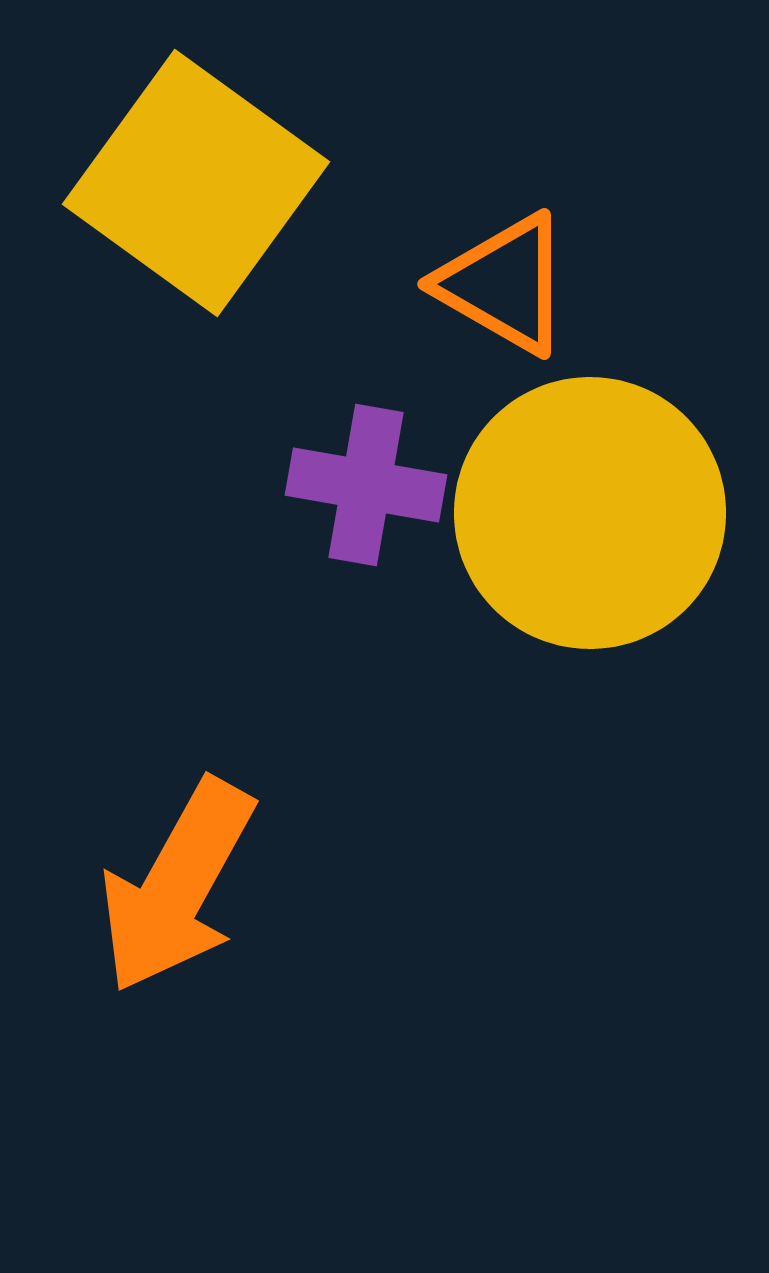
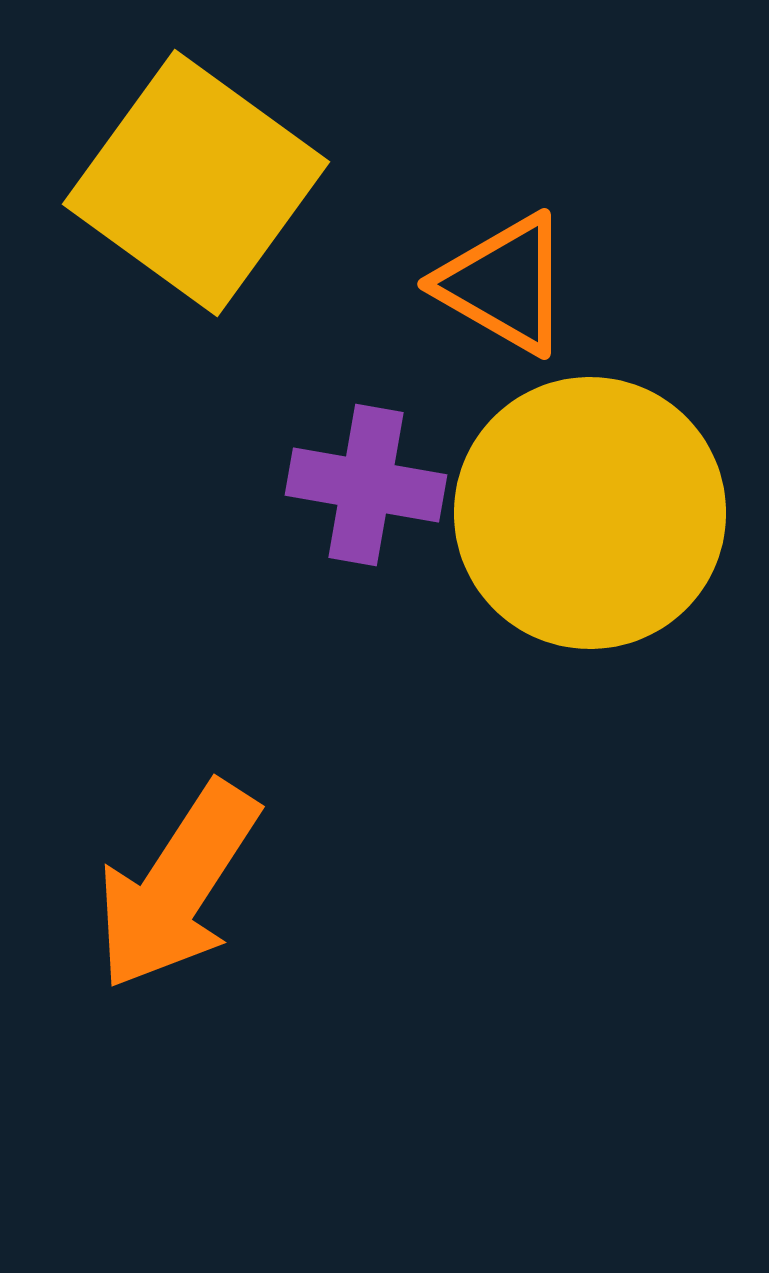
orange arrow: rotated 4 degrees clockwise
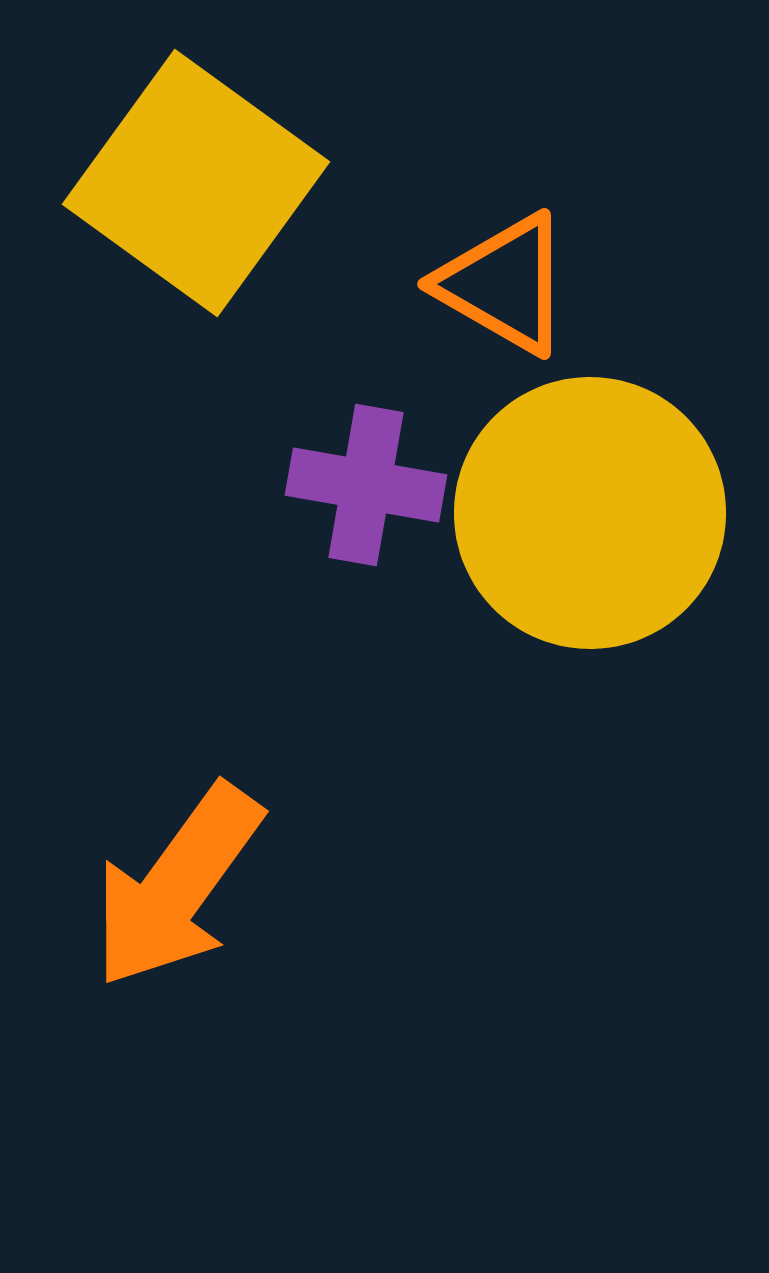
orange arrow: rotated 3 degrees clockwise
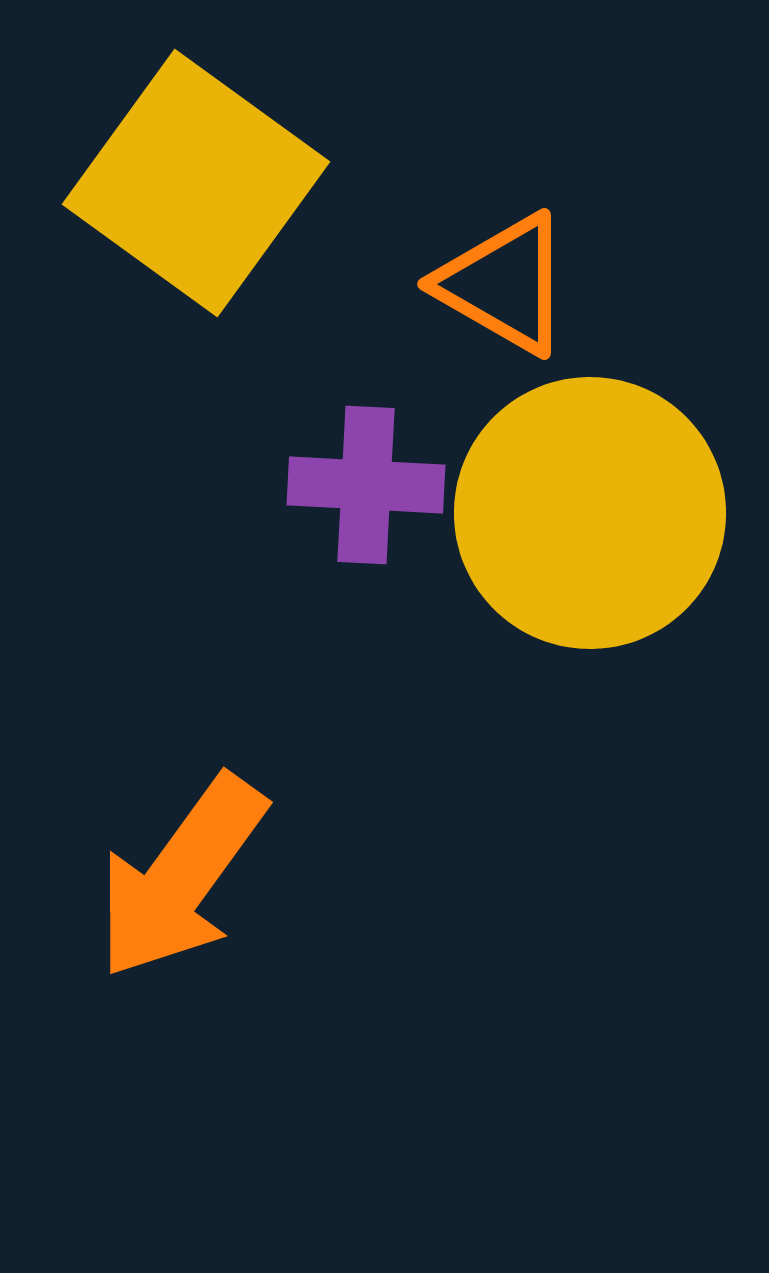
purple cross: rotated 7 degrees counterclockwise
orange arrow: moved 4 px right, 9 px up
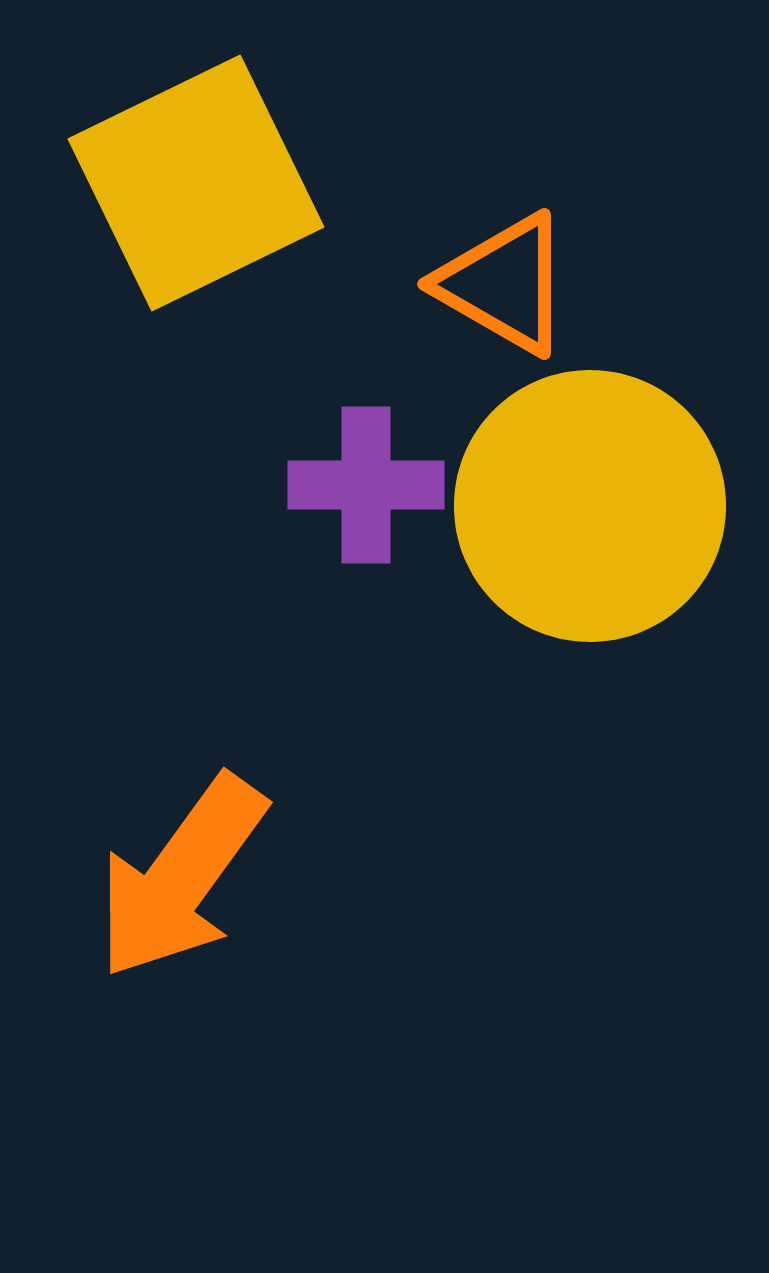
yellow square: rotated 28 degrees clockwise
purple cross: rotated 3 degrees counterclockwise
yellow circle: moved 7 px up
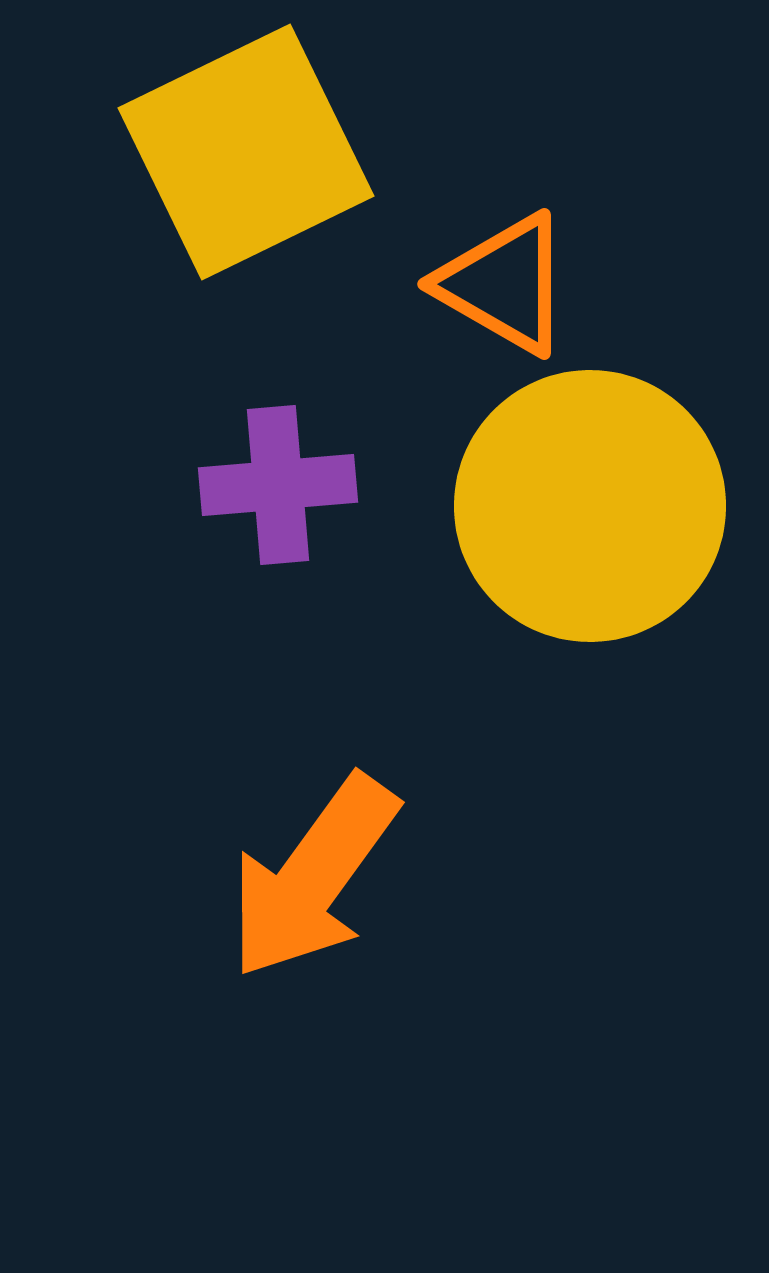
yellow square: moved 50 px right, 31 px up
purple cross: moved 88 px left; rotated 5 degrees counterclockwise
orange arrow: moved 132 px right
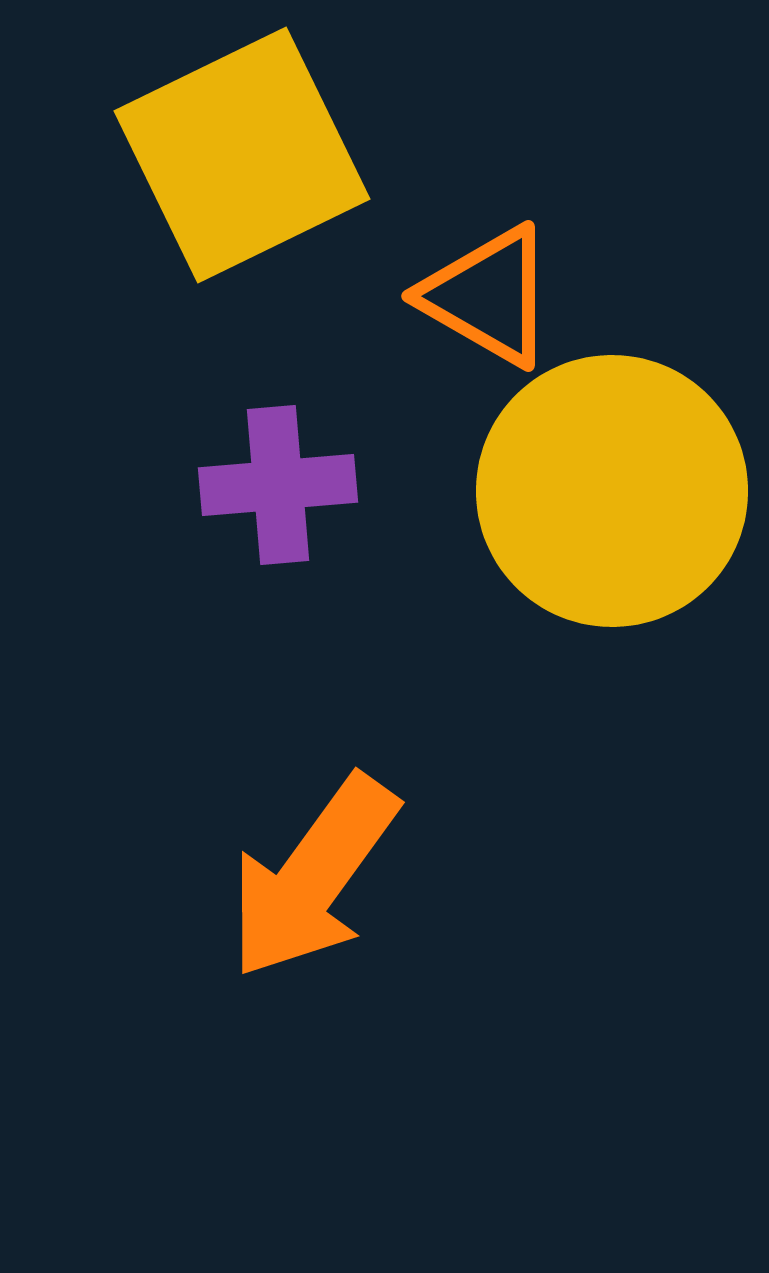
yellow square: moved 4 px left, 3 px down
orange triangle: moved 16 px left, 12 px down
yellow circle: moved 22 px right, 15 px up
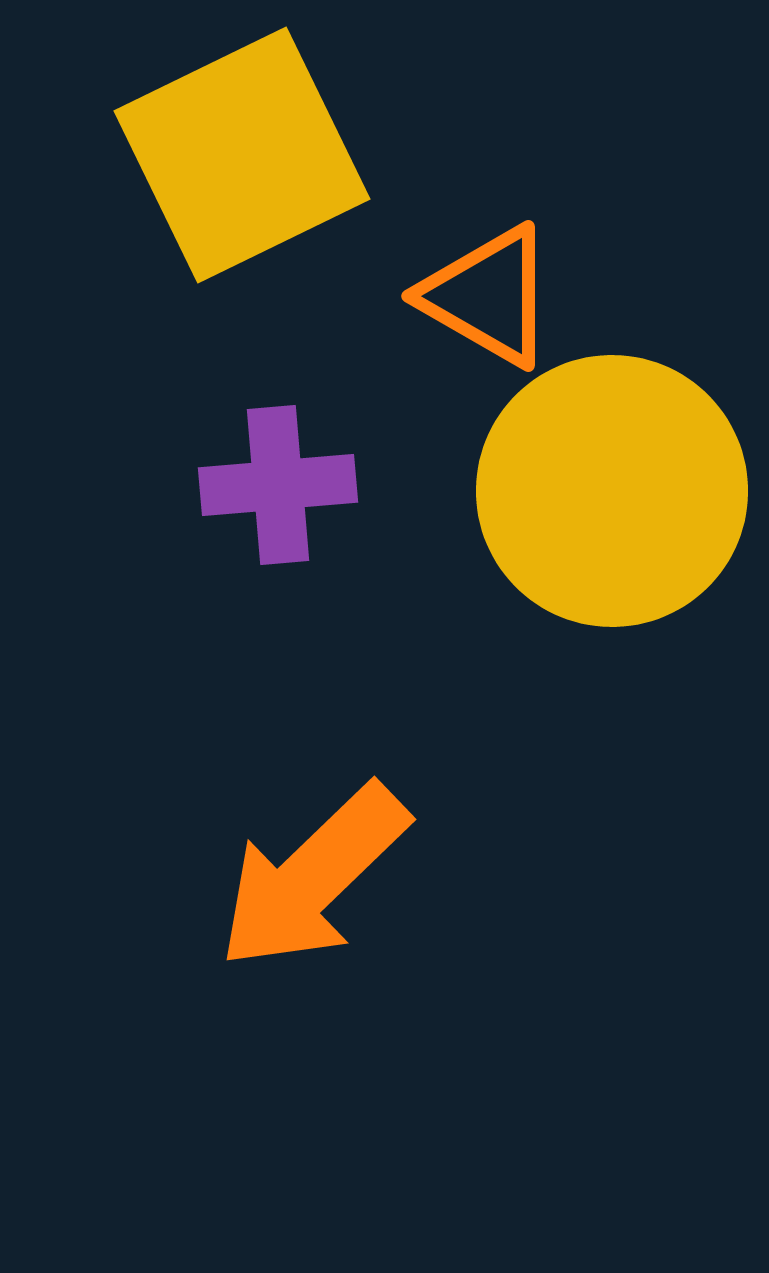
orange arrow: rotated 10 degrees clockwise
